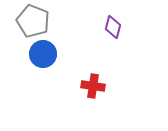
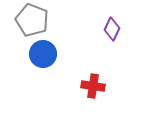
gray pentagon: moved 1 px left, 1 px up
purple diamond: moved 1 px left, 2 px down; rotated 10 degrees clockwise
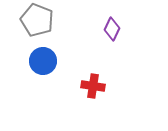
gray pentagon: moved 5 px right
blue circle: moved 7 px down
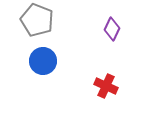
red cross: moved 13 px right; rotated 15 degrees clockwise
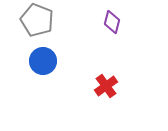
purple diamond: moved 7 px up; rotated 10 degrees counterclockwise
red cross: rotated 30 degrees clockwise
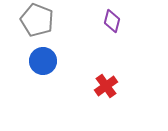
purple diamond: moved 1 px up
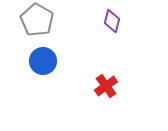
gray pentagon: rotated 8 degrees clockwise
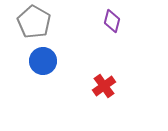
gray pentagon: moved 3 px left, 2 px down
red cross: moved 2 px left
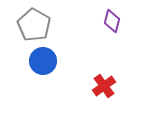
gray pentagon: moved 3 px down
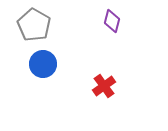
blue circle: moved 3 px down
